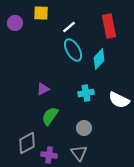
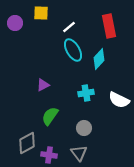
purple triangle: moved 4 px up
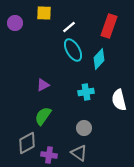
yellow square: moved 3 px right
red rectangle: rotated 30 degrees clockwise
cyan cross: moved 1 px up
white semicircle: rotated 50 degrees clockwise
green semicircle: moved 7 px left
gray triangle: rotated 18 degrees counterclockwise
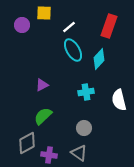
purple circle: moved 7 px right, 2 px down
purple triangle: moved 1 px left
green semicircle: rotated 12 degrees clockwise
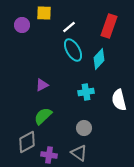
gray diamond: moved 1 px up
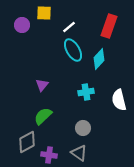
purple triangle: rotated 24 degrees counterclockwise
gray circle: moved 1 px left
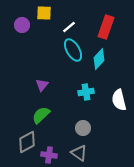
red rectangle: moved 3 px left, 1 px down
green semicircle: moved 2 px left, 1 px up
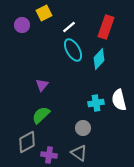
yellow square: rotated 28 degrees counterclockwise
cyan cross: moved 10 px right, 11 px down
